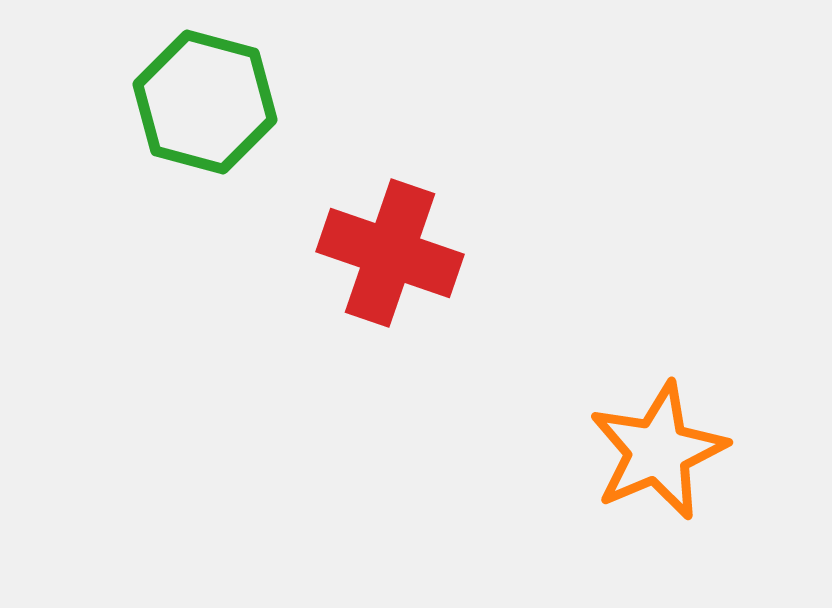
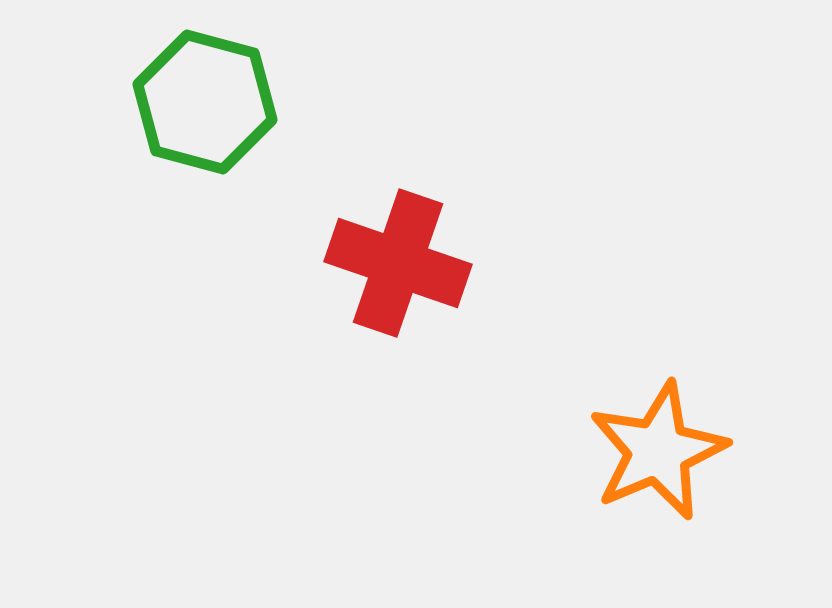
red cross: moved 8 px right, 10 px down
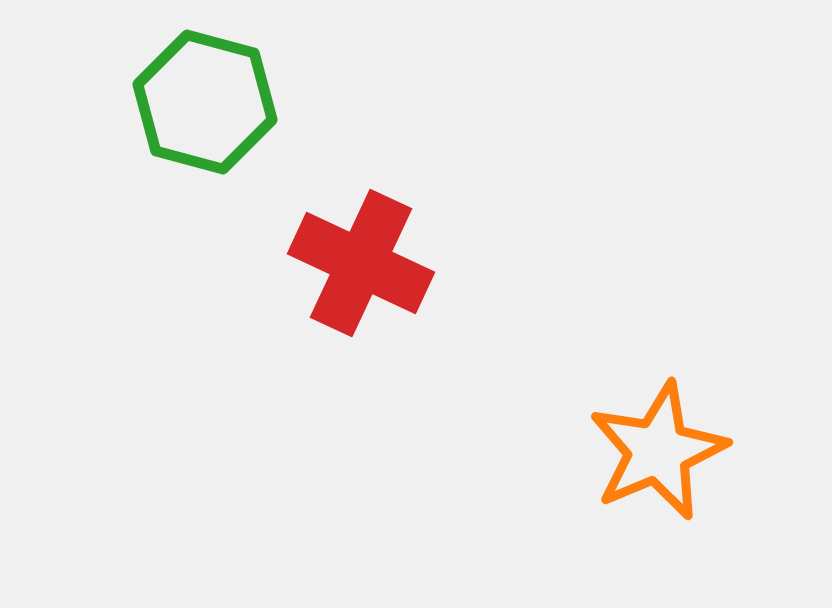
red cross: moved 37 px left; rotated 6 degrees clockwise
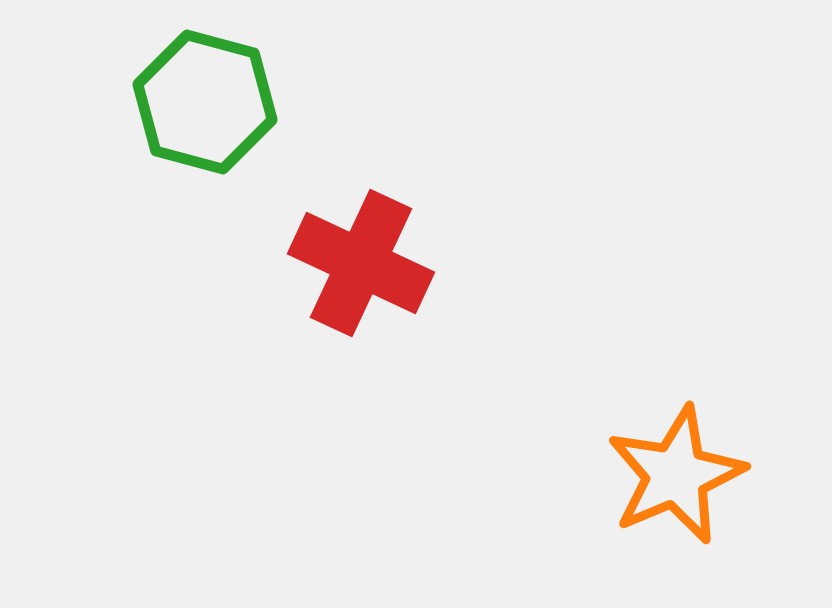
orange star: moved 18 px right, 24 px down
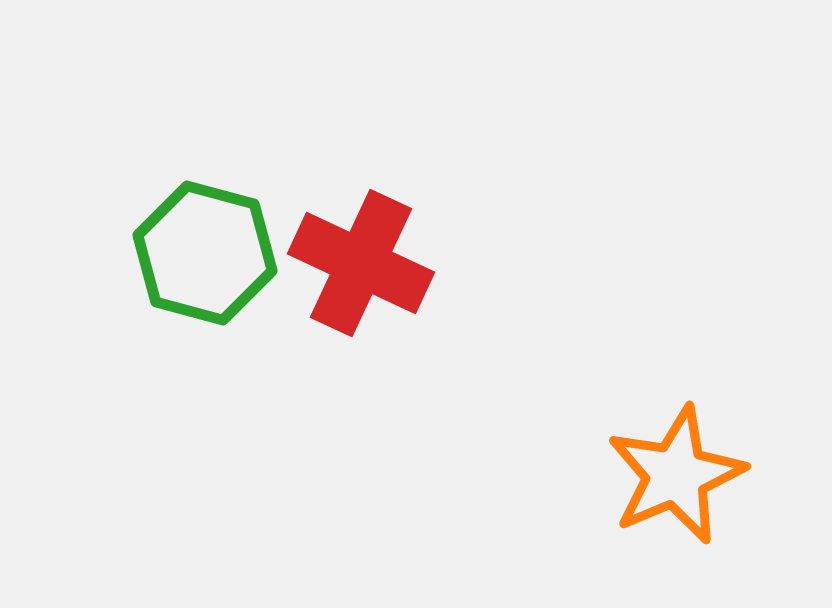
green hexagon: moved 151 px down
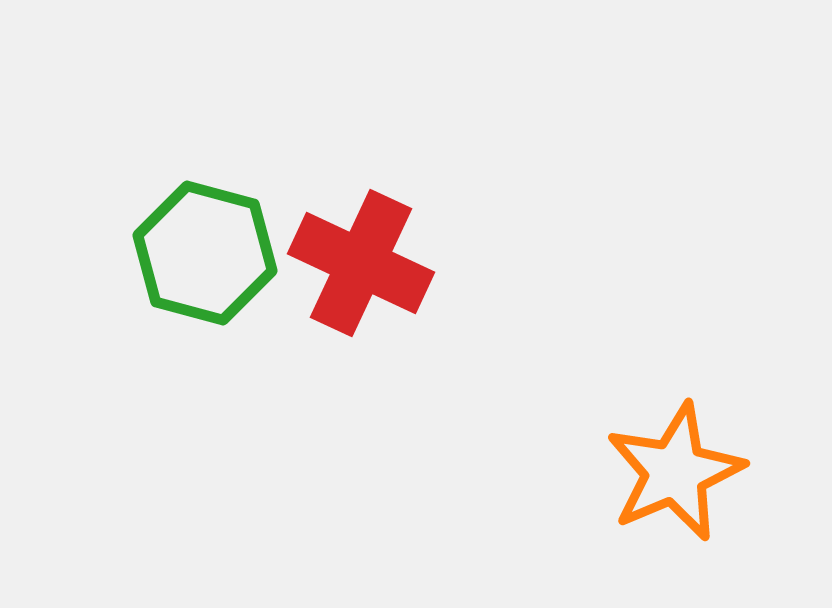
orange star: moved 1 px left, 3 px up
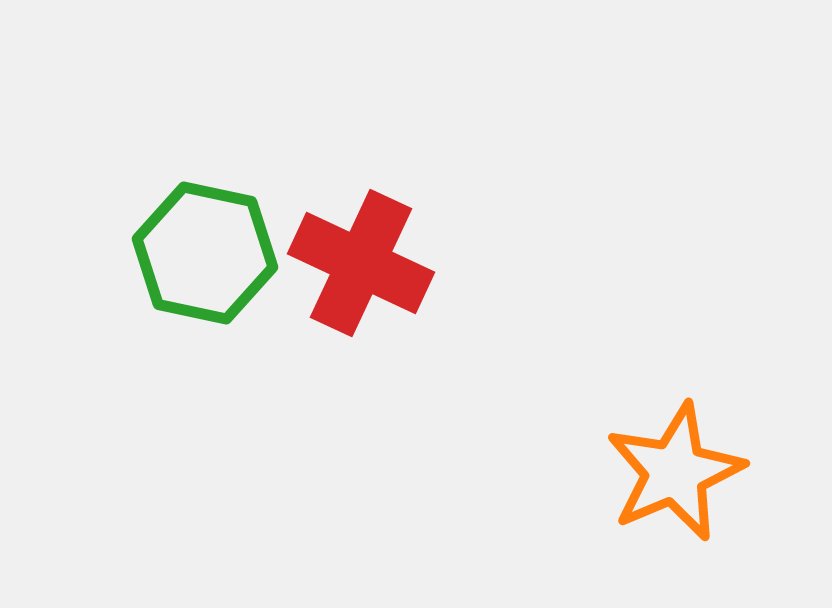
green hexagon: rotated 3 degrees counterclockwise
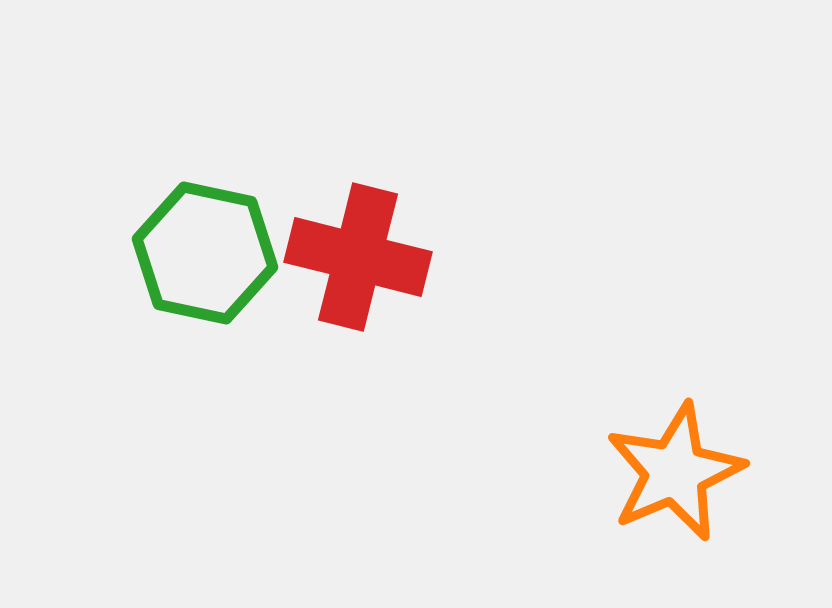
red cross: moved 3 px left, 6 px up; rotated 11 degrees counterclockwise
